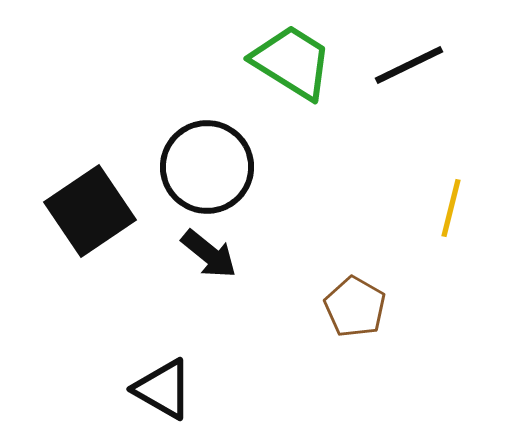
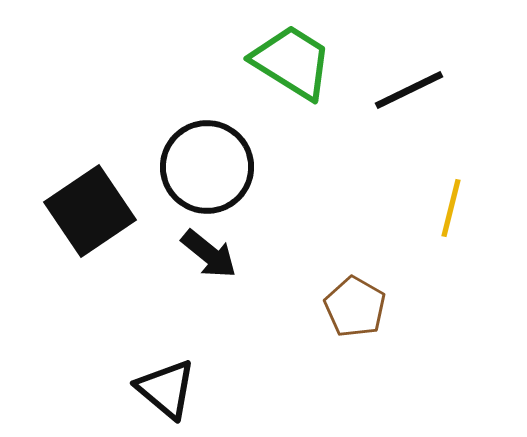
black line: moved 25 px down
black triangle: moved 3 px right; rotated 10 degrees clockwise
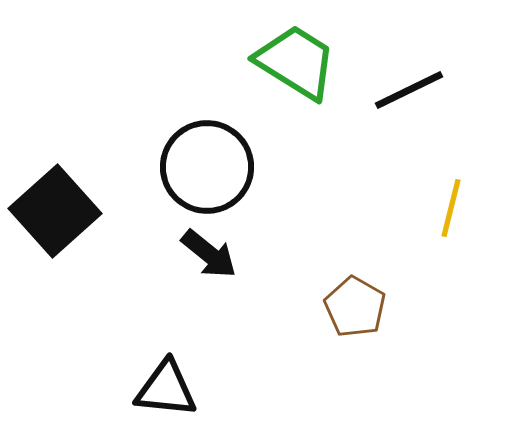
green trapezoid: moved 4 px right
black square: moved 35 px left; rotated 8 degrees counterclockwise
black triangle: rotated 34 degrees counterclockwise
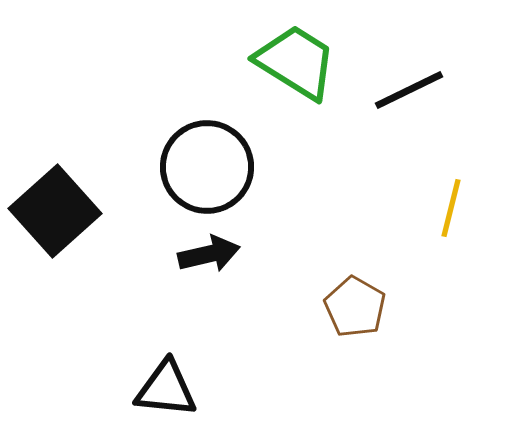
black arrow: rotated 52 degrees counterclockwise
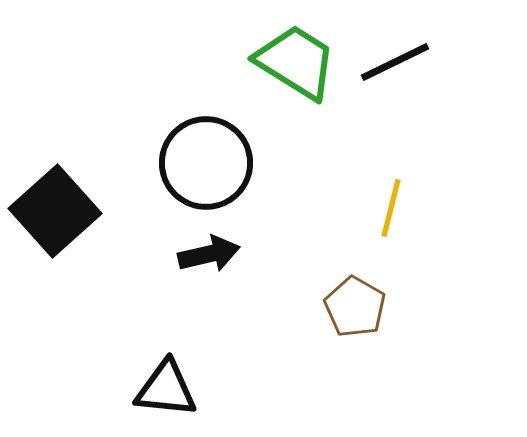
black line: moved 14 px left, 28 px up
black circle: moved 1 px left, 4 px up
yellow line: moved 60 px left
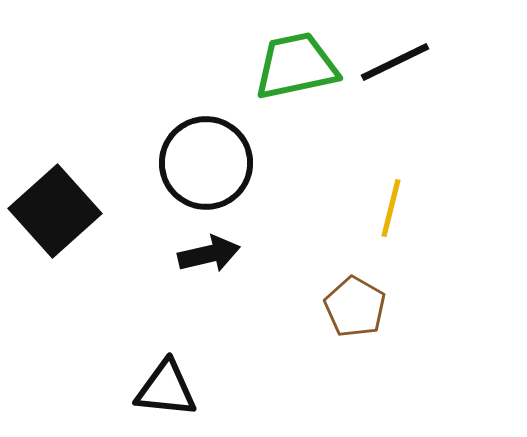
green trapezoid: moved 4 px down; rotated 44 degrees counterclockwise
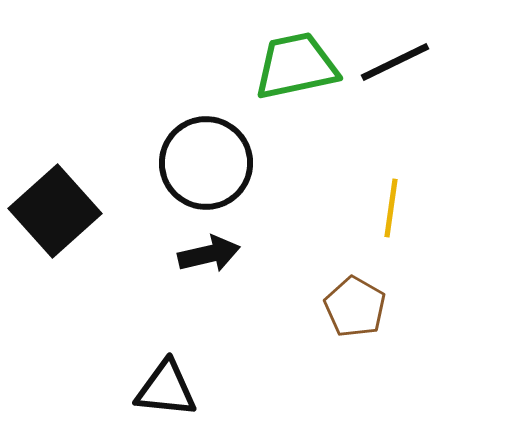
yellow line: rotated 6 degrees counterclockwise
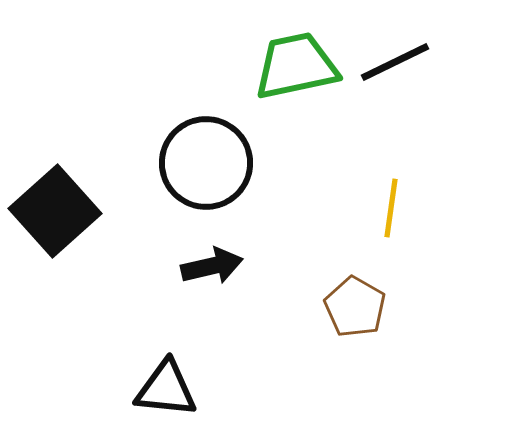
black arrow: moved 3 px right, 12 px down
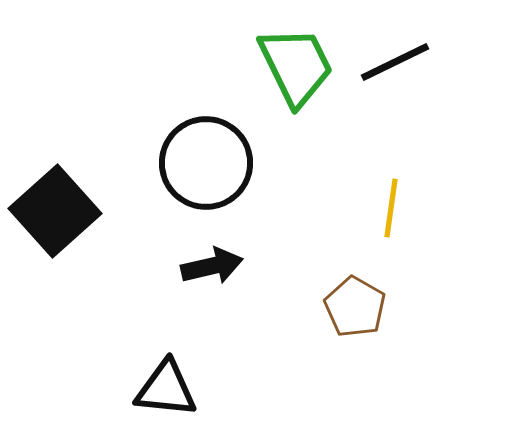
green trapezoid: rotated 76 degrees clockwise
